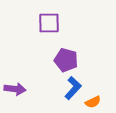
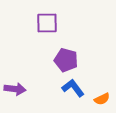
purple square: moved 2 px left
blue L-shape: rotated 80 degrees counterclockwise
orange semicircle: moved 9 px right, 3 px up
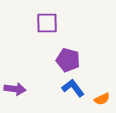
purple pentagon: moved 2 px right
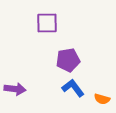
purple pentagon: rotated 25 degrees counterclockwise
orange semicircle: rotated 42 degrees clockwise
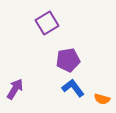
purple square: rotated 30 degrees counterclockwise
purple arrow: rotated 65 degrees counterclockwise
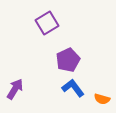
purple pentagon: rotated 15 degrees counterclockwise
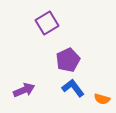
purple arrow: moved 9 px right, 1 px down; rotated 35 degrees clockwise
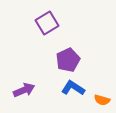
blue L-shape: rotated 20 degrees counterclockwise
orange semicircle: moved 1 px down
